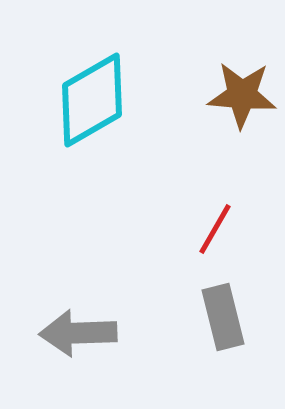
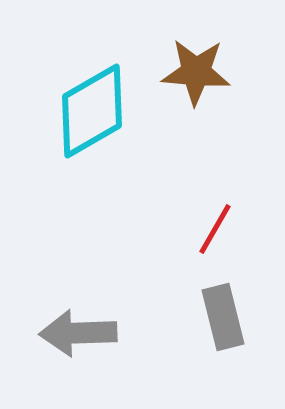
brown star: moved 46 px left, 23 px up
cyan diamond: moved 11 px down
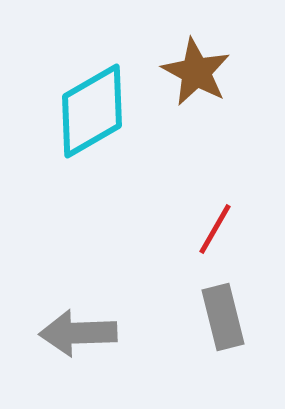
brown star: rotated 24 degrees clockwise
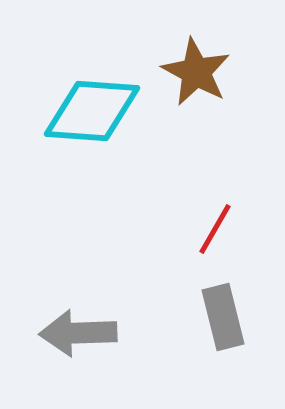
cyan diamond: rotated 34 degrees clockwise
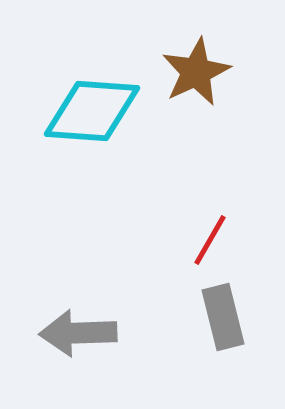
brown star: rotated 18 degrees clockwise
red line: moved 5 px left, 11 px down
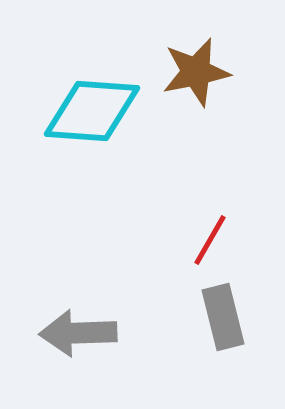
brown star: rotated 14 degrees clockwise
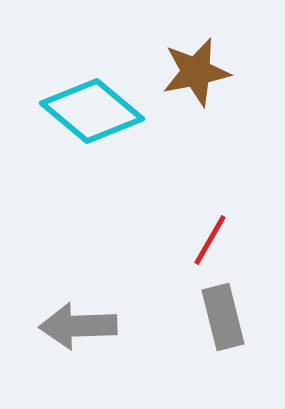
cyan diamond: rotated 36 degrees clockwise
gray arrow: moved 7 px up
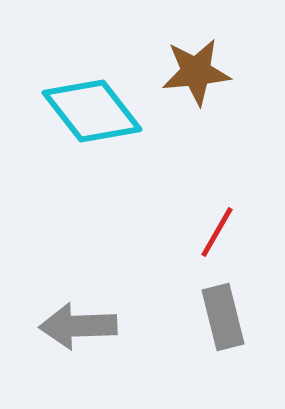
brown star: rotated 6 degrees clockwise
cyan diamond: rotated 12 degrees clockwise
red line: moved 7 px right, 8 px up
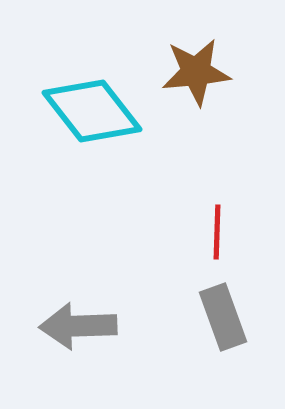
red line: rotated 28 degrees counterclockwise
gray rectangle: rotated 6 degrees counterclockwise
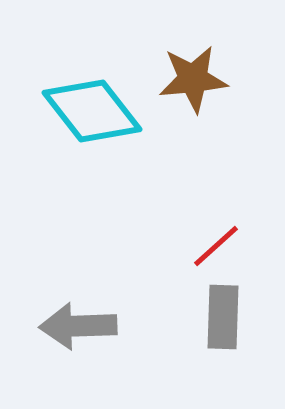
brown star: moved 3 px left, 7 px down
red line: moved 1 px left, 14 px down; rotated 46 degrees clockwise
gray rectangle: rotated 22 degrees clockwise
